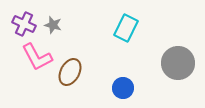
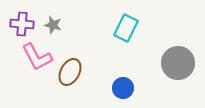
purple cross: moved 2 px left; rotated 20 degrees counterclockwise
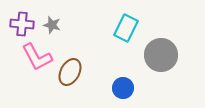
gray star: moved 1 px left
gray circle: moved 17 px left, 8 px up
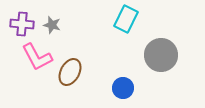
cyan rectangle: moved 9 px up
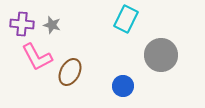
blue circle: moved 2 px up
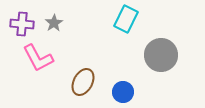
gray star: moved 2 px right, 2 px up; rotated 24 degrees clockwise
pink L-shape: moved 1 px right, 1 px down
brown ellipse: moved 13 px right, 10 px down
blue circle: moved 6 px down
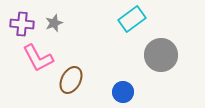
cyan rectangle: moved 6 px right; rotated 28 degrees clockwise
gray star: rotated 12 degrees clockwise
brown ellipse: moved 12 px left, 2 px up
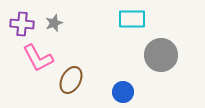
cyan rectangle: rotated 36 degrees clockwise
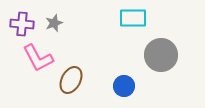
cyan rectangle: moved 1 px right, 1 px up
blue circle: moved 1 px right, 6 px up
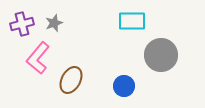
cyan rectangle: moved 1 px left, 3 px down
purple cross: rotated 20 degrees counterclockwise
pink L-shape: rotated 68 degrees clockwise
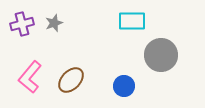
pink L-shape: moved 8 px left, 19 px down
brown ellipse: rotated 16 degrees clockwise
